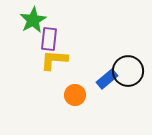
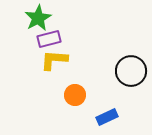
green star: moved 5 px right, 2 px up
purple rectangle: rotated 70 degrees clockwise
black circle: moved 3 px right
blue rectangle: moved 38 px down; rotated 15 degrees clockwise
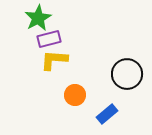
black circle: moved 4 px left, 3 px down
blue rectangle: moved 3 px up; rotated 15 degrees counterclockwise
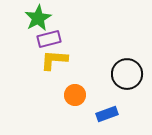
blue rectangle: rotated 20 degrees clockwise
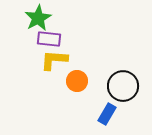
purple rectangle: rotated 20 degrees clockwise
black circle: moved 4 px left, 12 px down
orange circle: moved 2 px right, 14 px up
blue rectangle: rotated 40 degrees counterclockwise
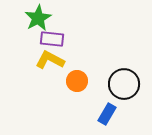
purple rectangle: moved 3 px right
yellow L-shape: moved 4 px left; rotated 24 degrees clockwise
black circle: moved 1 px right, 2 px up
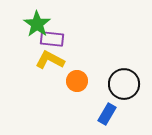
green star: moved 1 px left, 6 px down; rotated 8 degrees counterclockwise
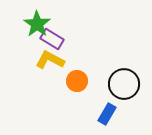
purple rectangle: rotated 25 degrees clockwise
